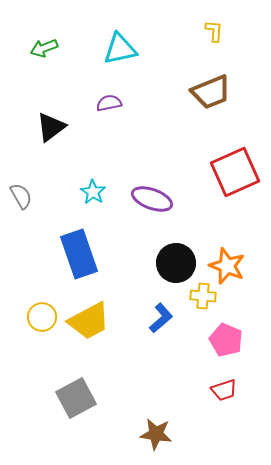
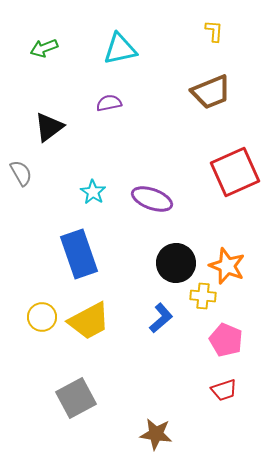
black triangle: moved 2 px left
gray semicircle: moved 23 px up
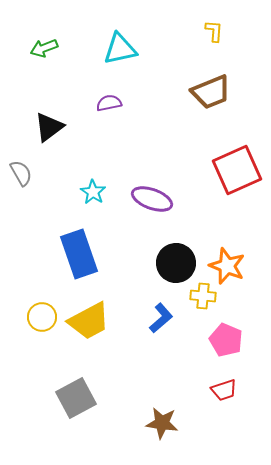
red square: moved 2 px right, 2 px up
brown star: moved 6 px right, 11 px up
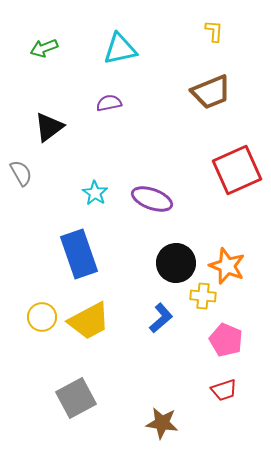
cyan star: moved 2 px right, 1 px down
